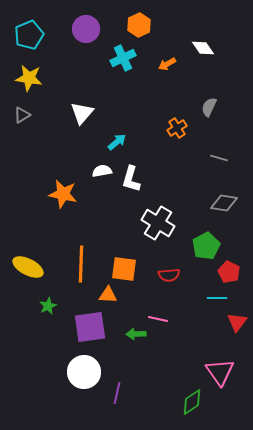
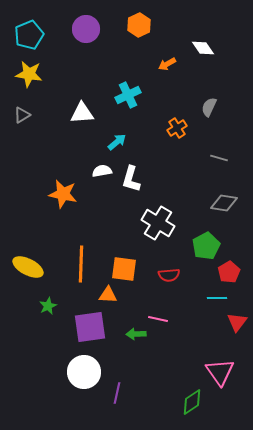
cyan cross: moved 5 px right, 37 px down
yellow star: moved 4 px up
white triangle: rotated 45 degrees clockwise
red pentagon: rotated 15 degrees clockwise
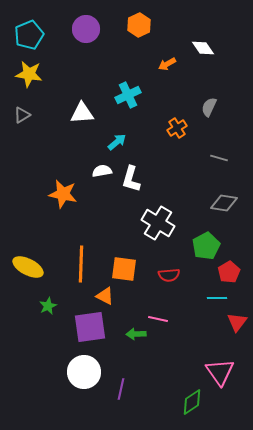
orange triangle: moved 3 px left, 1 px down; rotated 24 degrees clockwise
purple line: moved 4 px right, 4 px up
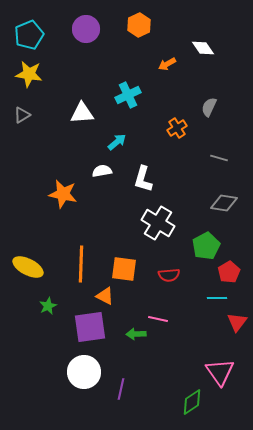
white L-shape: moved 12 px right
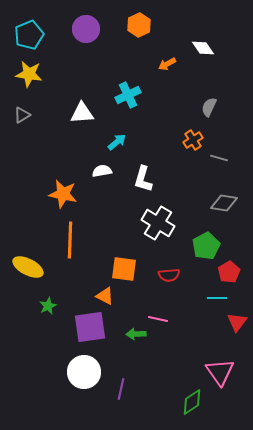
orange cross: moved 16 px right, 12 px down
orange line: moved 11 px left, 24 px up
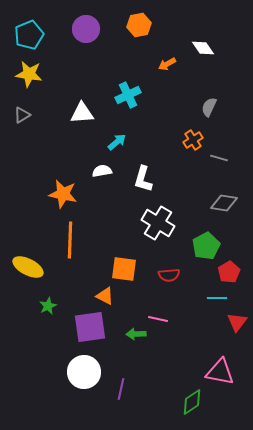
orange hexagon: rotated 15 degrees clockwise
pink triangle: rotated 44 degrees counterclockwise
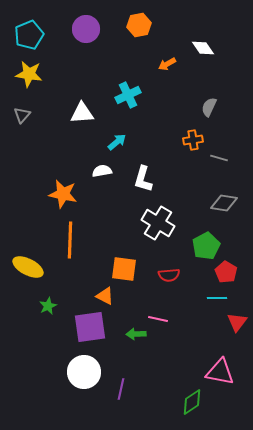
gray triangle: rotated 18 degrees counterclockwise
orange cross: rotated 24 degrees clockwise
red pentagon: moved 3 px left; rotated 10 degrees counterclockwise
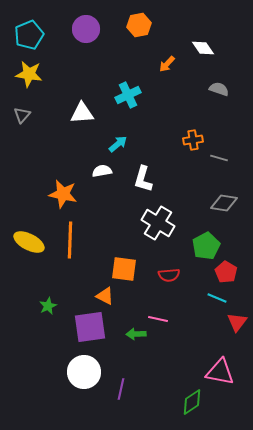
orange arrow: rotated 18 degrees counterclockwise
gray semicircle: moved 10 px right, 18 px up; rotated 84 degrees clockwise
cyan arrow: moved 1 px right, 2 px down
yellow ellipse: moved 1 px right, 25 px up
cyan line: rotated 24 degrees clockwise
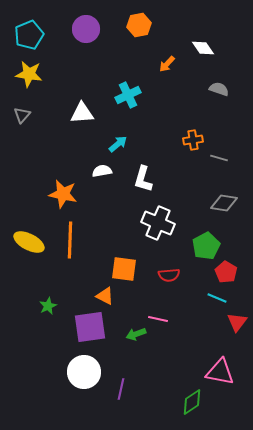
white cross: rotated 8 degrees counterclockwise
green arrow: rotated 18 degrees counterclockwise
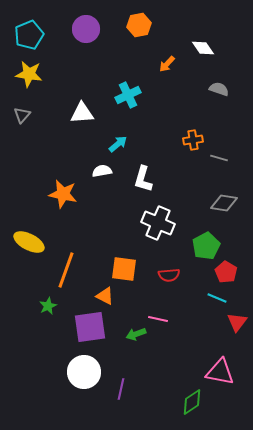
orange line: moved 4 px left, 30 px down; rotated 18 degrees clockwise
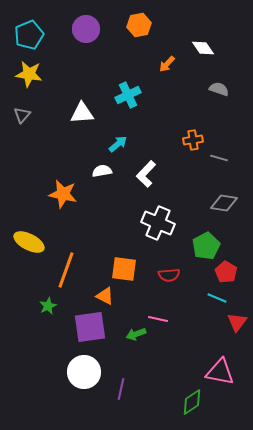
white L-shape: moved 3 px right, 5 px up; rotated 28 degrees clockwise
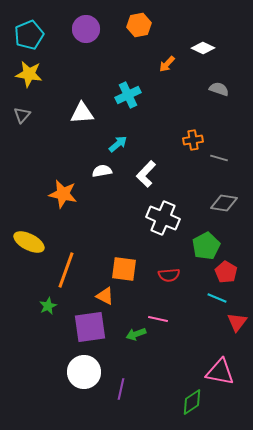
white diamond: rotated 30 degrees counterclockwise
white cross: moved 5 px right, 5 px up
